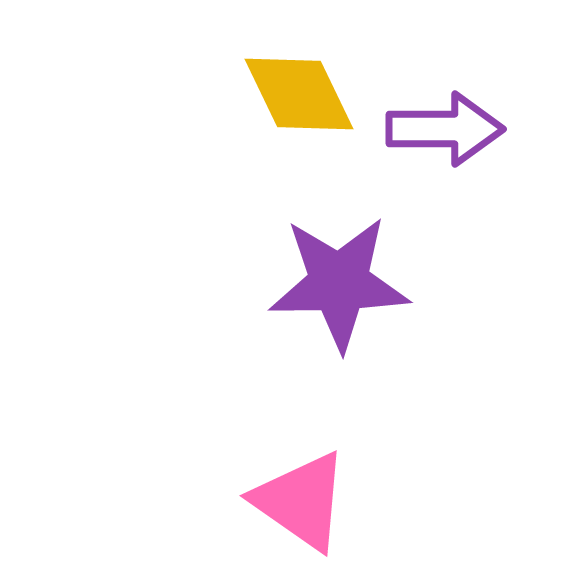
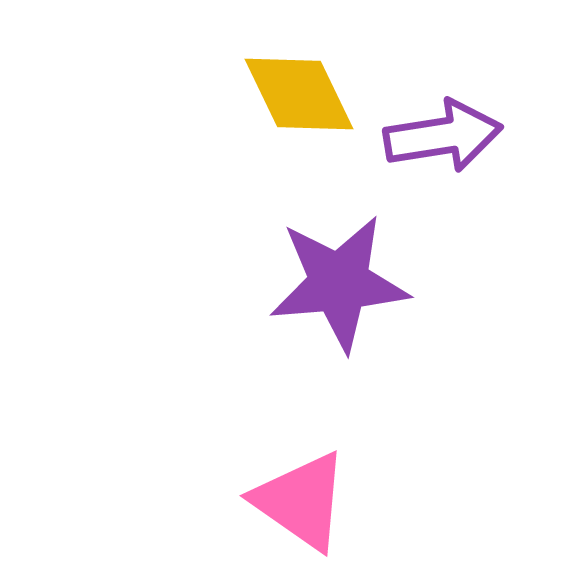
purple arrow: moved 2 px left, 7 px down; rotated 9 degrees counterclockwise
purple star: rotated 4 degrees counterclockwise
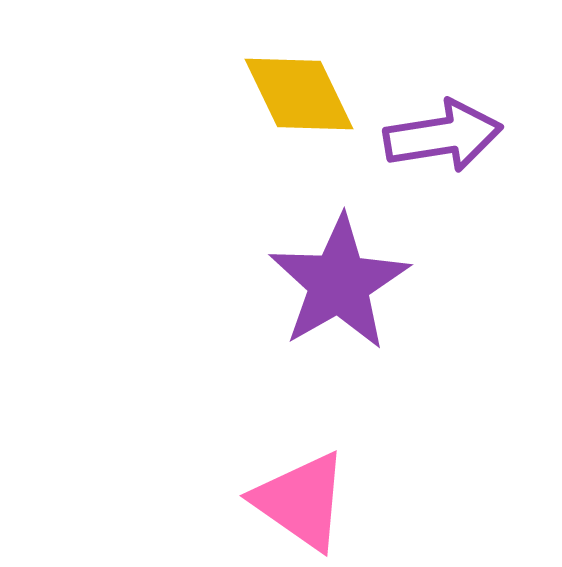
purple star: rotated 25 degrees counterclockwise
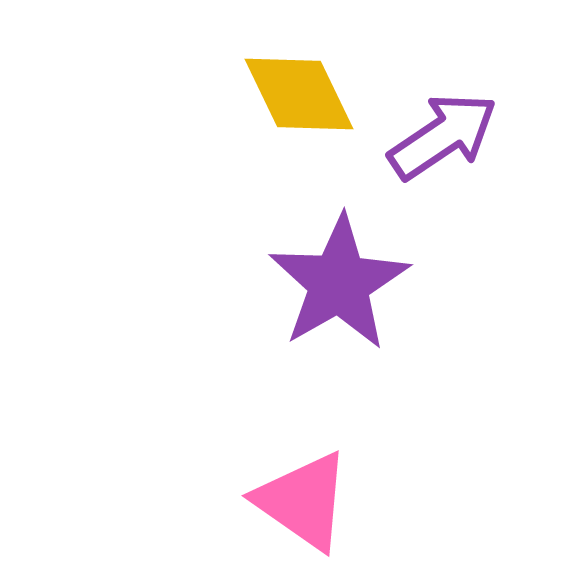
purple arrow: rotated 25 degrees counterclockwise
pink triangle: moved 2 px right
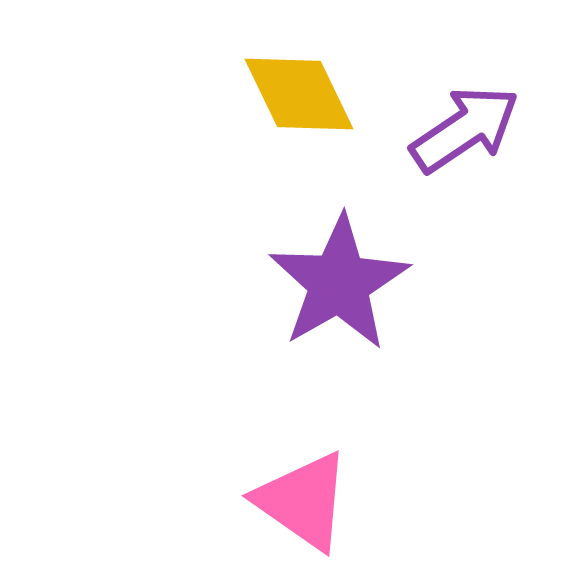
purple arrow: moved 22 px right, 7 px up
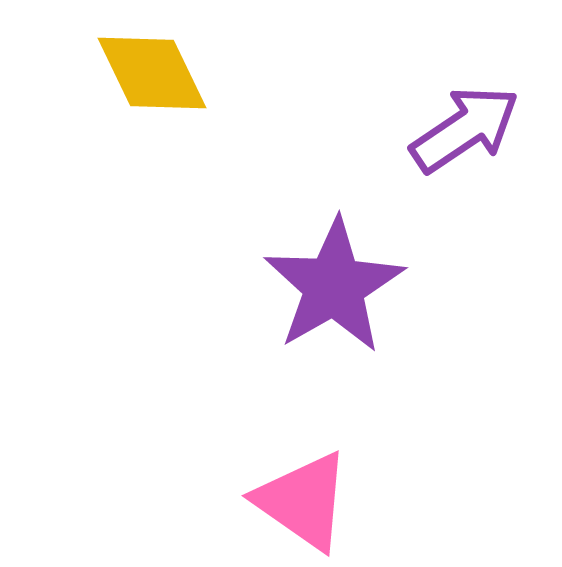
yellow diamond: moved 147 px left, 21 px up
purple star: moved 5 px left, 3 px down
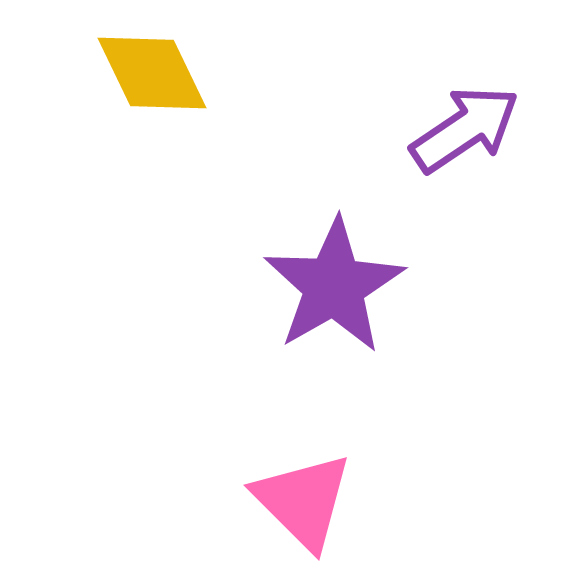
pink triangle: rotated 10 degrees clockwise
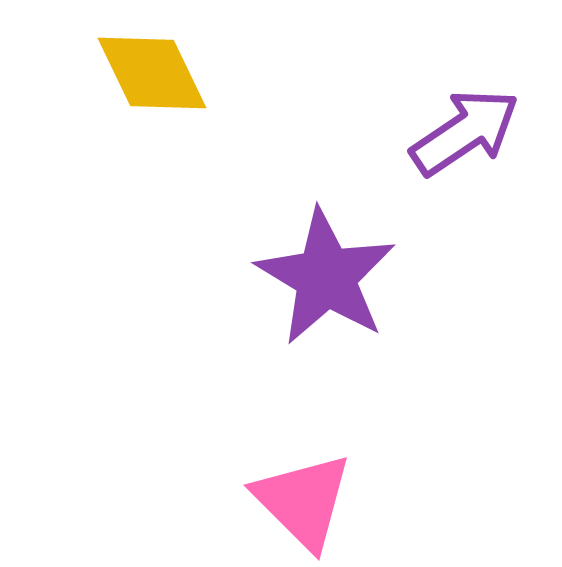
purple arrow: moved 3 px down
purple star: moved 8 px left, 9 px up; rotated 11 degrees counterclockwise
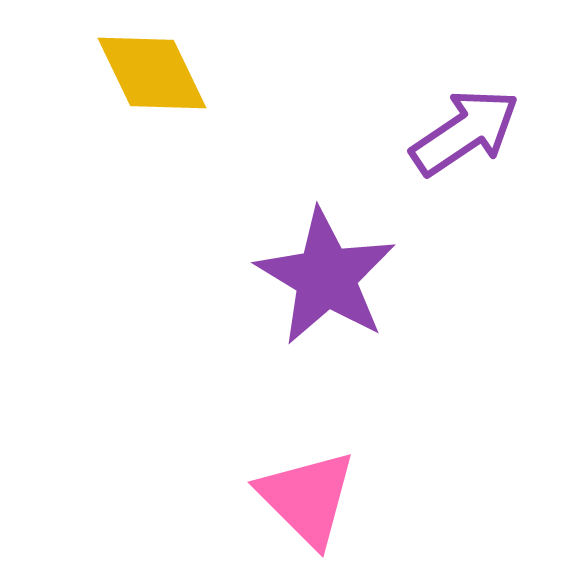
pink triangle: moved 4 px right, 3 px up
